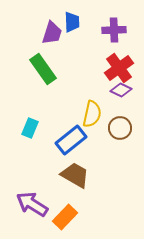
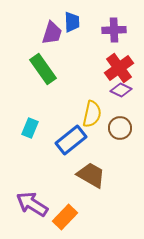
brown trapezoid: moved 16 px right
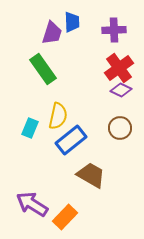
yellow semicircle: moved 34 px left, 2 px down
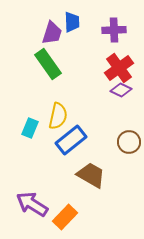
green rectangle: moved 5 px right, 5 px up
brown circle: moved 9 px right, 14 px down
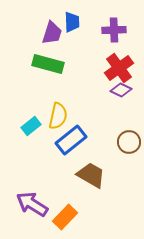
green rectangle: rotated 40 degrees counterclockwise
cyan rectangle: moved 1 px right, 2 px up; rotated 30 degrees clockwise
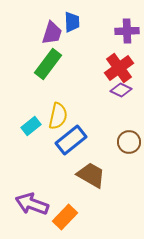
purple cross: moved 13 px right, 1 px down
green rectangle: rotated 68 degrees counterclockwise
purple arrow: rotated 12 degrees counterclockwise
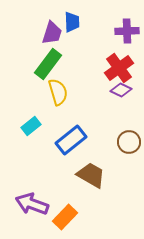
yellow semicircle: moved 24 px up; rotated 28 degrees counterclockwise
